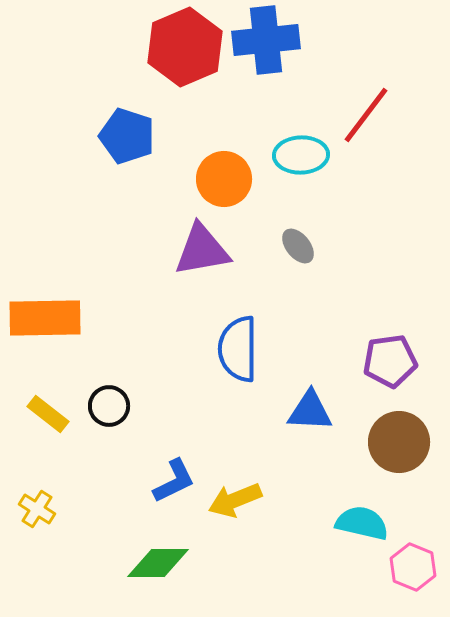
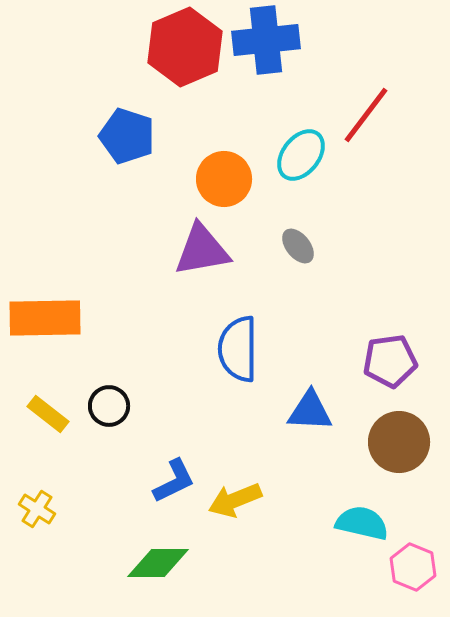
cyan ellipse: rotated 50 degrees counterclockwise
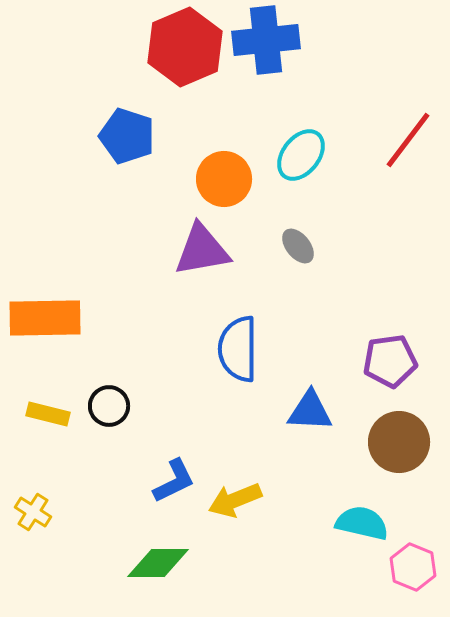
red line: moved 42 px right, 25 px down
yellow rectangle: rotated 24 degrees counterclockwise
yellow cross: moved 4 px left, 3 px down
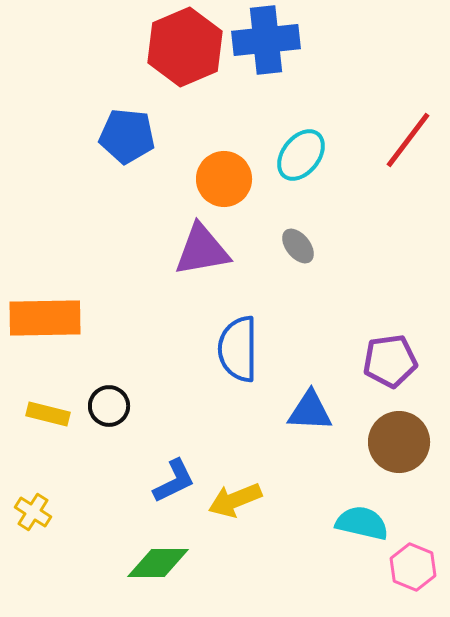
blue pentagon: rotated 12 degrees counterclockwise
